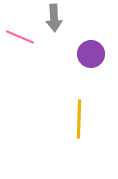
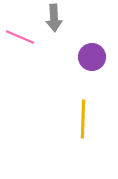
purple circle: moved 1 px right, 3 px down
yellow line: moved 4 px right
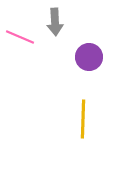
gray arrow: moved 1 px right, 4 px down
purple circle: moved 3 px left
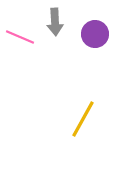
purple circle: moved 6 px right, 23 px up
yellow line: rotated 27 degrees clockwise
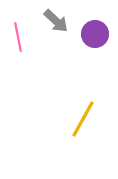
gray arrow: moved 1 px right, 1 px up; rotated 44 degrees counterclockwise
pink line: moved 2 px left; rotated 56 degrees clockwise
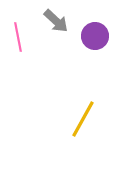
purple circle: moved 2 px down
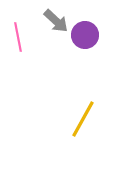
purple circle: moved 10 px left, 1 px up
